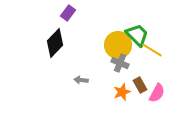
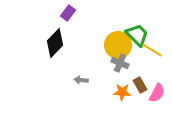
orange star: rotated 24 degrees clockwise
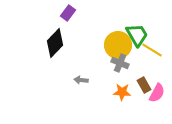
green trapezoid: rotated 15 degrees clockwise
brown rectangle: moved 4 px right
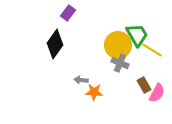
black diamond: moved 1 px down; rotated 8 degrees counterclockwise
orange star: moved 28 px left
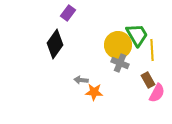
yellow line: rotated 55 degrees clockwise
brown rectangle: moved 4 px right, 5 px up
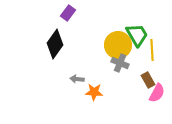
gray arrow: moved 4 px left, 1 px up
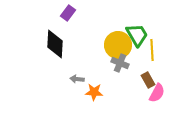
black diamond: rotated 32 degrees counterclockwise
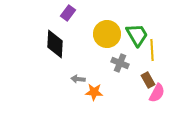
yellow circle: moved 11 px left, 11 px up
gray arrow: moved 1 px right
